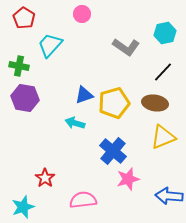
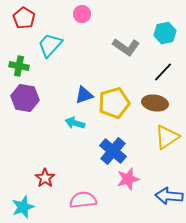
yellow triangle: moved 4 px right; rotated 12 degrees counterclockwise
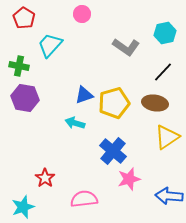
pink star: moved 1 px right
pink semicircle: moved 1 px right, 1 px up
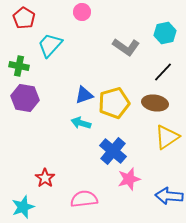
pink circle: moved 2 px up
cyan arrow: moved 6 px right
